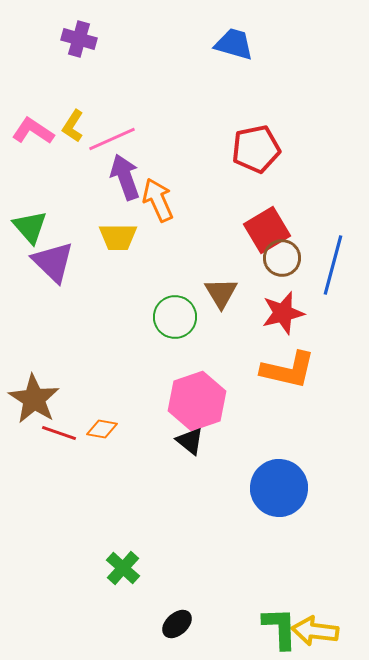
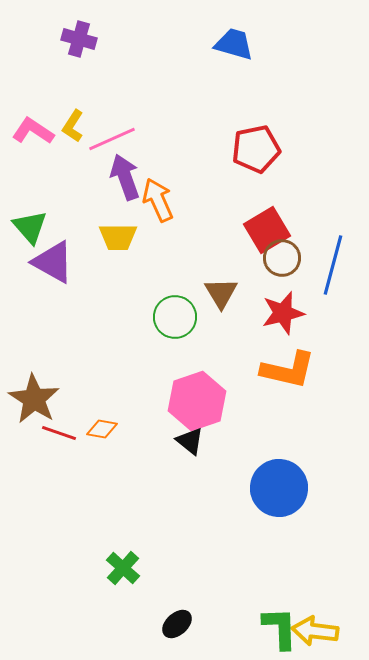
purple triangle: rotated 15 degrees counterclockwise
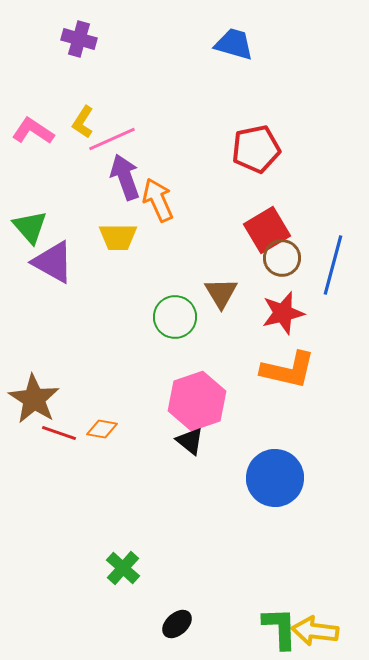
yellow L-shape: moved 10 px right, 4 px up
blue circle: moved 4 px left, 10 px up
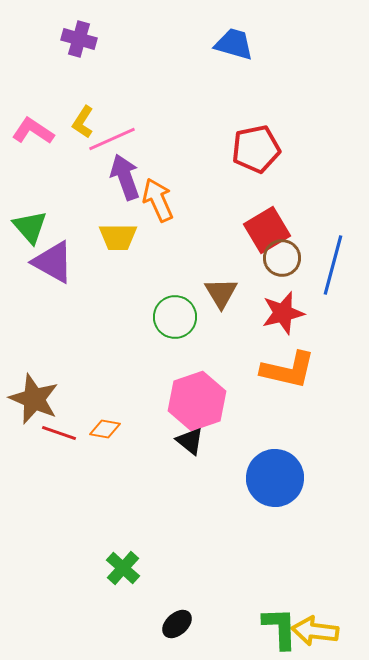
brown star: rotated 9 degrees counterclockwise
orange diamond: moved 3 px right
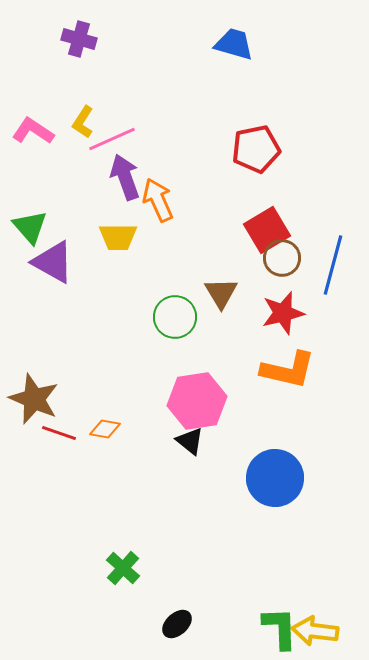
pink hexagon: rotated 10 degrees clockwise
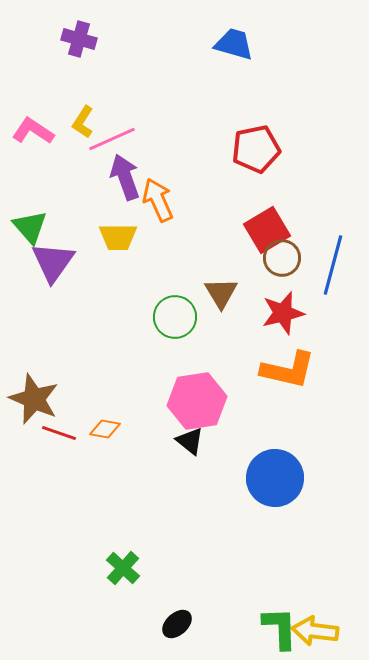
purple triangle: rotated 36 degrees clockwise
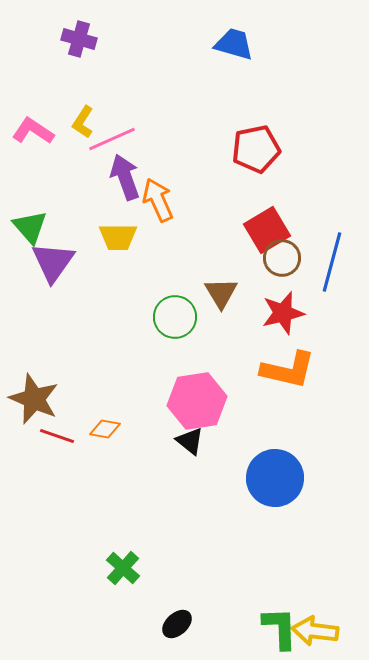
blue line: moved 1 px left, 3 px up
red line: moved 2 px left, 3 px down
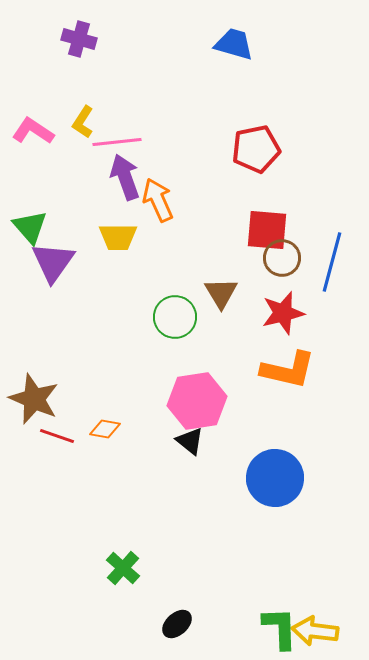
pink line: moved 5 px right, 3 px down; rotated 18 degrees clockwise
red square: rotated 36 degrees clockwise
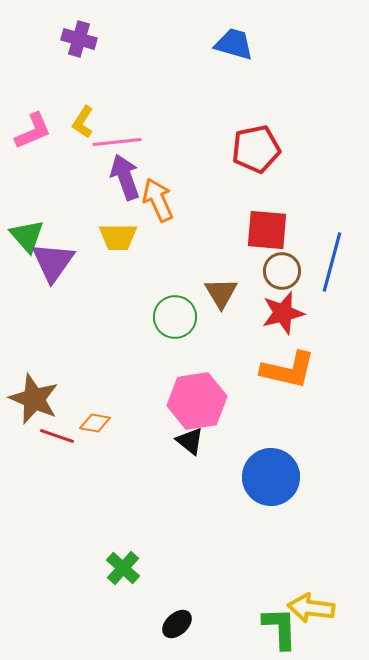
pink L-shape: rotated 123 degrees clockwise
green triangle: moved 3 px left, 9 px down
brown circle: moved 13 px down
orange diamond: moved 10 px left, 6 px up
blue circle: moved 4 px left, 1 px up
yellow arrow: moved 4 px left, 23 px up
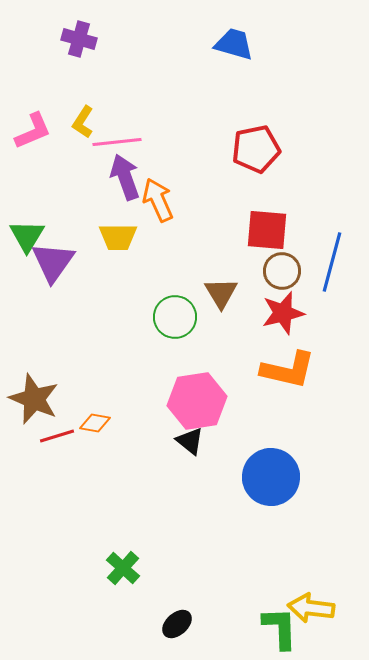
green triangle: rotated 12 degrees clockwise
red line: rotated 36 degrees counterclockwise
